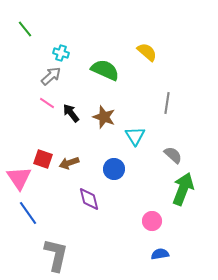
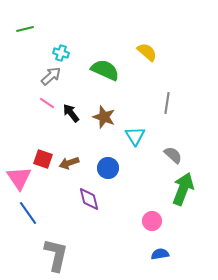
green line: rotated 66 degrees counterclockwise
blue circle: moved 6 px left, 1 px up
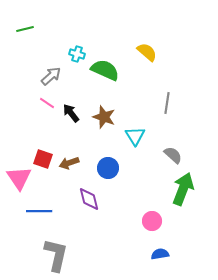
cyan cross: moved 16 px right, 1 px down
blue line: moved 11 px right, 2 px up; rotated 55 degrees counterclockwise
